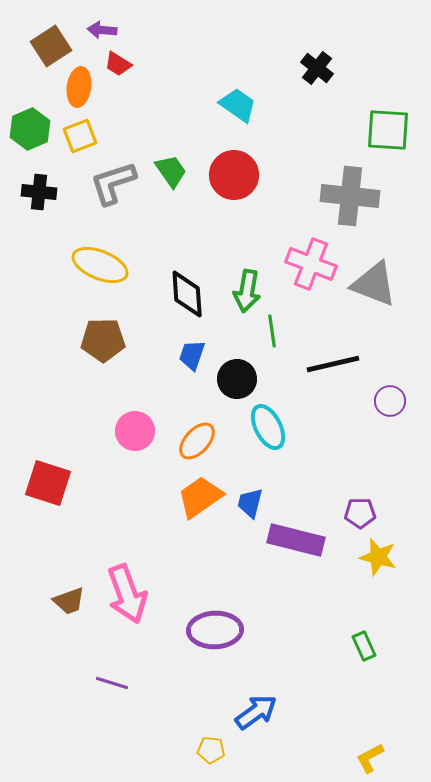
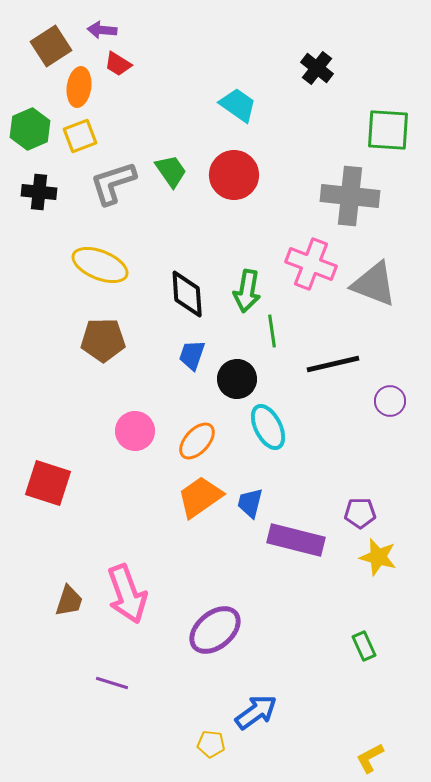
brown trapezoid at (69, 601): rotated 52 degrees counterclockwise
purple ellipse at (215, 630): rotated 38 degrees counterclockwise
yellow pentagon at (211, 750): moved 6 px up
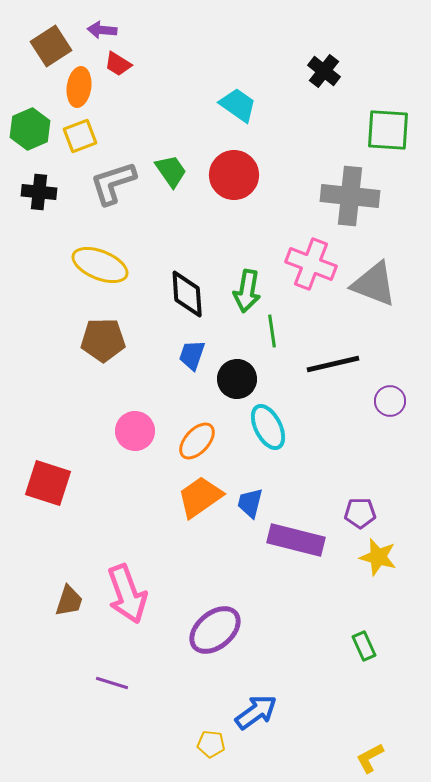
black cross at (317, 68): moved 7 px right, 3 px down
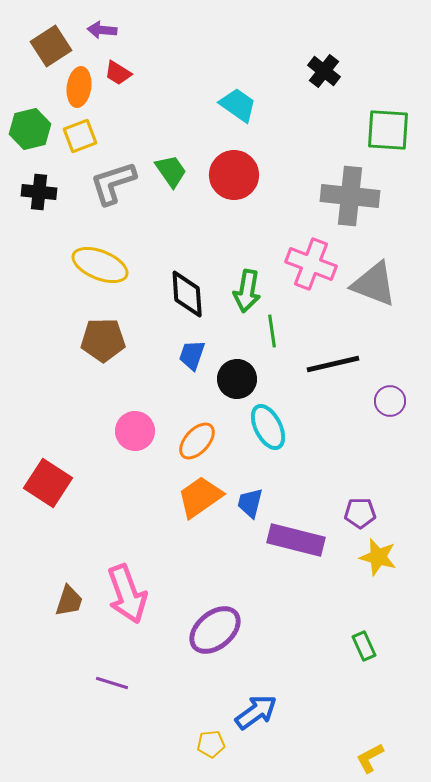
red trapezoid at (118, 64): moved 9 px down
green hexagon at (30, 129): rotated 9 degrees clockwise
red square at (48, 483): rotated 15 degrees clockwise
yellow pentagon at (211, 744): rotated 12 degrees counterclockwise
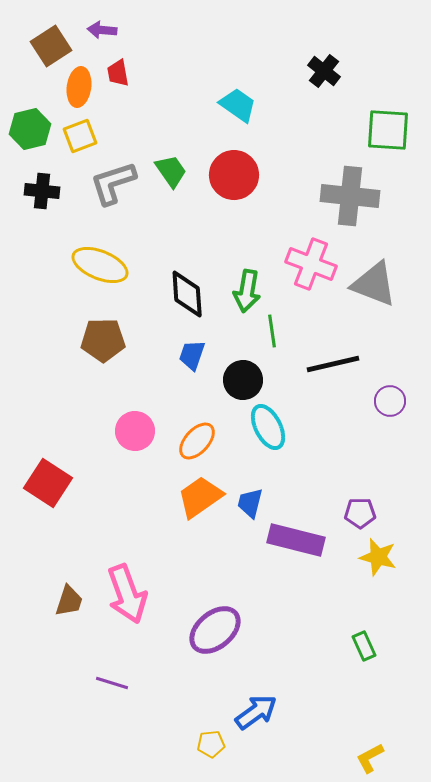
red trapezoid at (118, 73): rotated 48 degrees clockwise
black cross at (39, 192): moved 3 px right, 1 px up
black circle at (237, 379): moved 6 px right, 1 px down
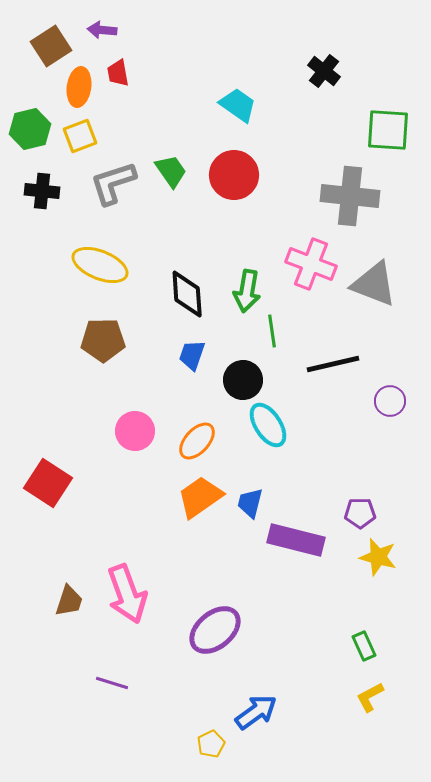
cyan ellipse at (268, 427): moved 2 px up; rotated 6 degrees counterclockwise
yellow pentagon at (211, 744): rotated 20 degrees counterclockwise
yellow L-shape at (370, 758): moved 61 px up
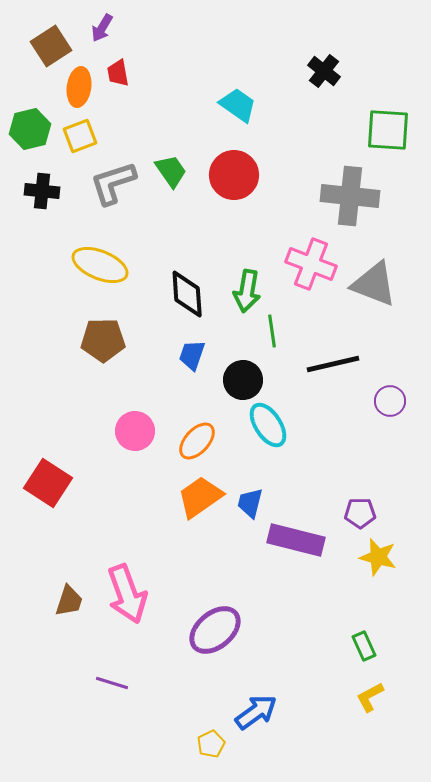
purple arrow at (102, 30): moved 2 px up; rotated 64 degrees counterclockwise
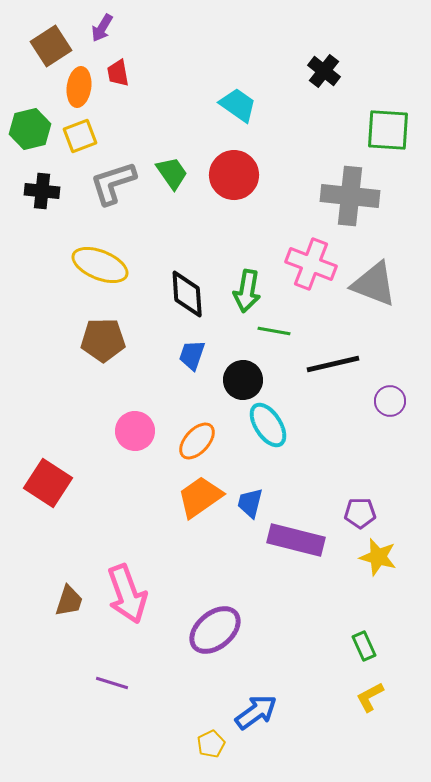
green trapezoid at (171, 171): moved 1 px right, 2 px down
green line at (272, 331): moved 2 px right; rotated 72 degrees counterclockwise
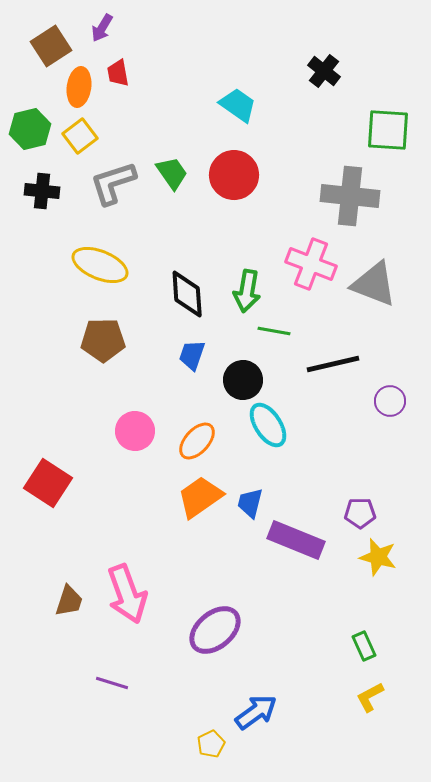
yellow square at (80, 136): rotated 16 degrees counterclockwise
purple rectangle at (296, 540): rotated 8 degrees clockwise
